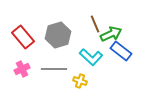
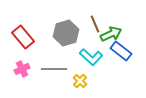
gray hexagon: moved 8 px right, 2 px up
yellow cross: rotated 24 degrees clockwise
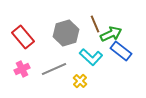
gray line: rotated 25 degrees counterclockwise
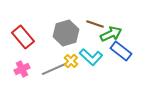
brown line: rotated 48 degrees counterclockwise
yellow cross: moved 9 px left, 20 px up
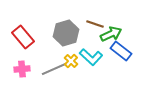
pink cross: rotated 21 degrees clockwise
